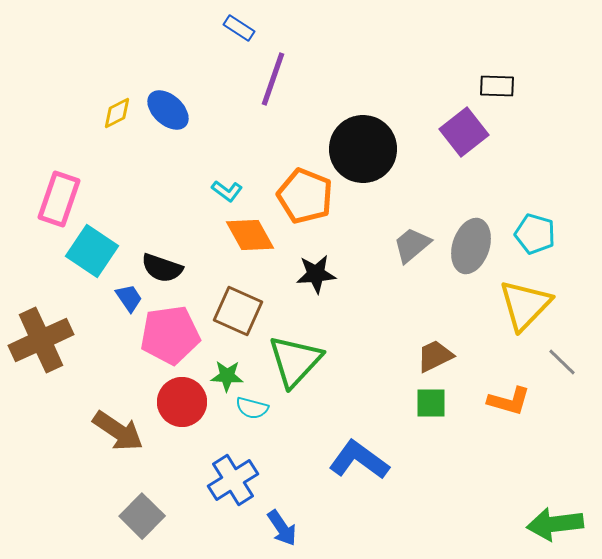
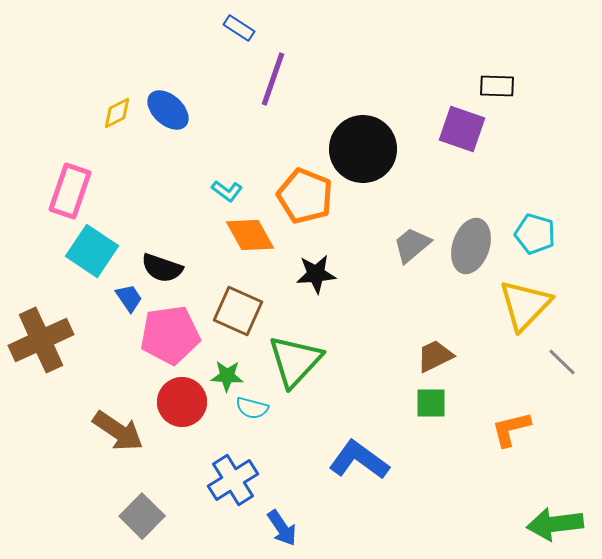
purple square: moved 2 px left, 3 px up; rotated 33 degrees counterclockwise
pink rectangle: moved 11 px right, 8 px up
orange L-shape: moved 2 px right, 28 px down; rotated 150 degrees clockwise
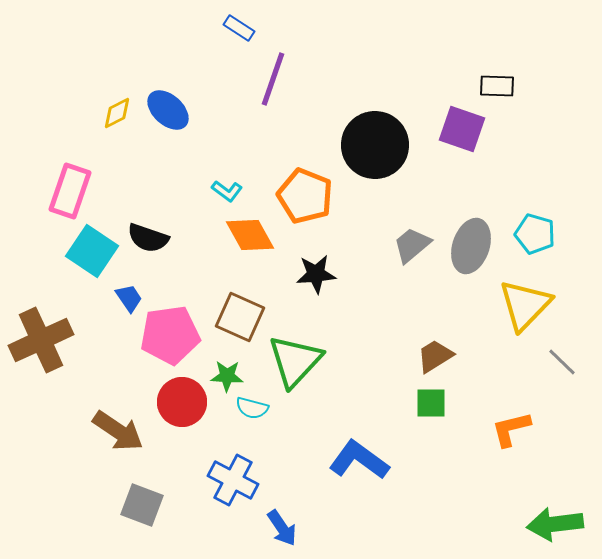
black circle: moved 12 px right, 4 px up
black semicircle: moved 14 px left, 30 px up
brown square: moved 2 px right, 6 px down
brown trapezoid: rotated 6 degrees counterclockwise
blue cross: rotated 30 degrees counterclockwise
gray square: moved 11 px up; rotated 24 degrees counterclockwise
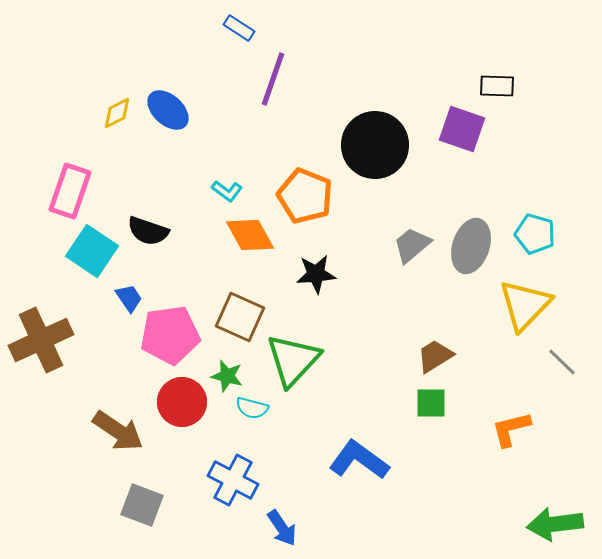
black semicircle: moved 7 px up
green triangle: moved 2 px left, 1 px up
green star: rotated 12 degrees clockwise
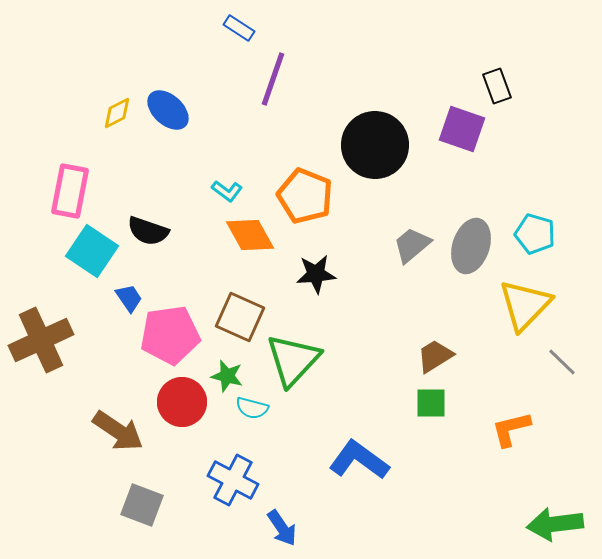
black rectangle: rotated 68 degrees clockwise
pink rectangle: rotated 8 degrees counterclockwise
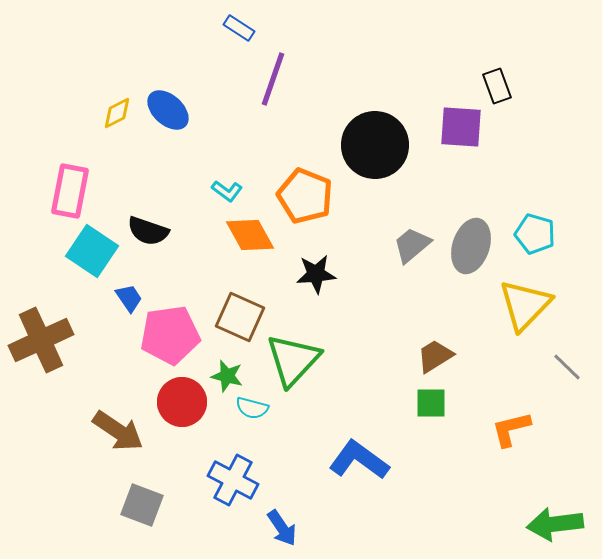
purple square: moved 1 px left, 2 px up; rotated 15 degrees counterclockwise
gray line: moved 5 px right, 5 px down
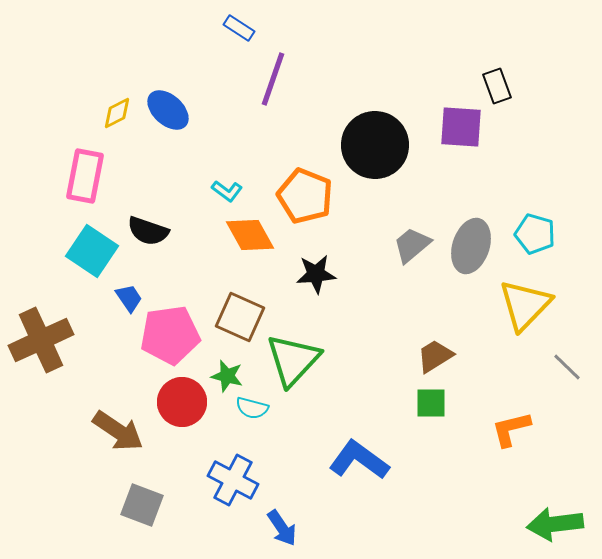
pink rectangle: moved 15 px right, 15 px up
